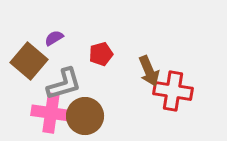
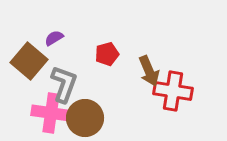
red pentagon: moved 6 px right
gray L-shape: rotated 54 degrees counterclockwise
brown circle: moved 2 px down
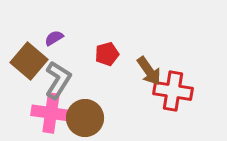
brown arrow: rotated 12 degrees counterclockwise
gray L-shape: moved 6 px left, 4 px up; rotated 12 degrees clockwise
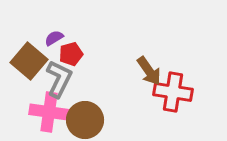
red pentagon: moved 36 px left
gray L-shape: moved 1 px right, 1 px up; rotated 6 degrees counterclockwise
red cross: moved 1 px down
pink cross: moved 2 px left, 1 px up
brown circle: moved 2 px down
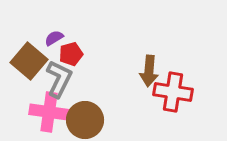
brown arrow: rotated 40 degrees clockwise
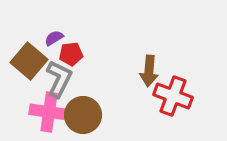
red pentagon: rotated 10 degrees clockwise
red cross: moved 4 px down; rotated 12 degrees clockwise
brown circle: moved 2 px left, 5 px up
